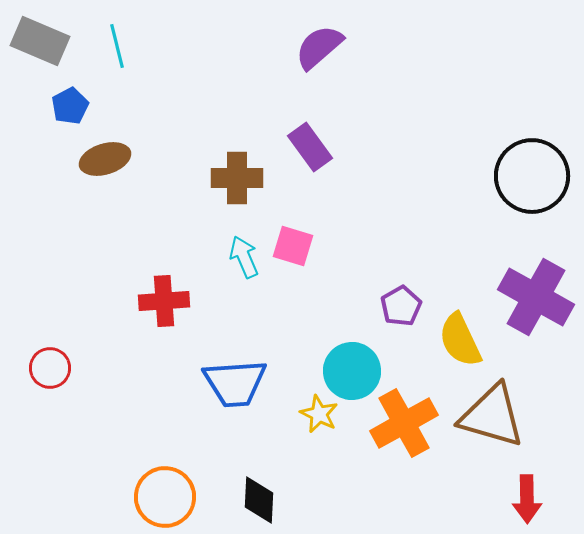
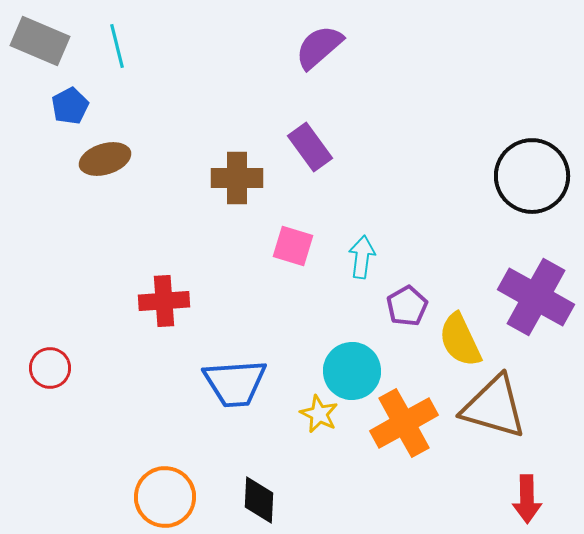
cyan arrow: moved 118 px right; rotated 30 degrees clockwise
purple pentagon: moved 6 px right
brown triangle: moved 2 px right, 9 px up
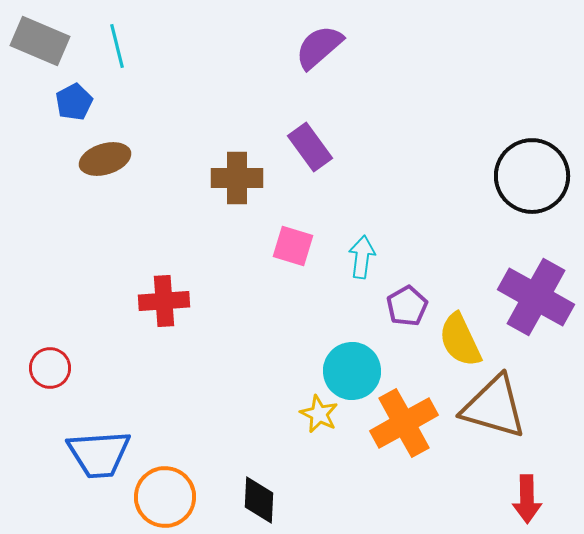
blue pentagon: moved 4 px right, 4 px up
blue trapezoid: moved 136 px left, 71 px down
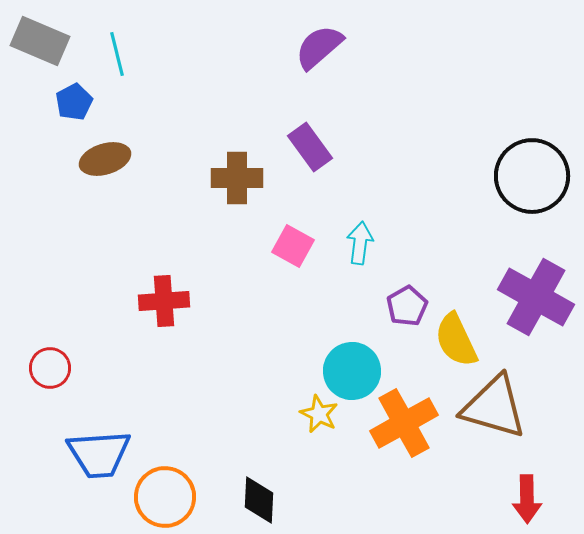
cyan line: moved 8 px down
pink square: rotated 12 degrees clockwise
cyan arrow: moved 2 px left, 14 px up
yellow semicircle: moved 4 px left
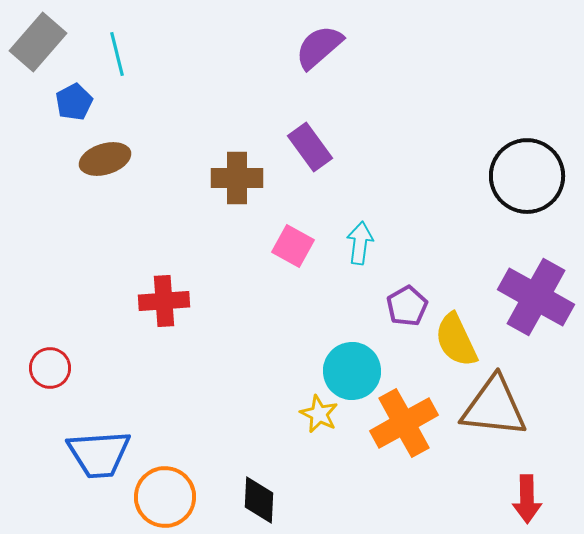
gray rectangle: moved 2 px left, 1 px down; rotated 72 degrees counterclockwise
black circle: moved 5 px left
brown triangle: rotated 10 degrees counterclockwise
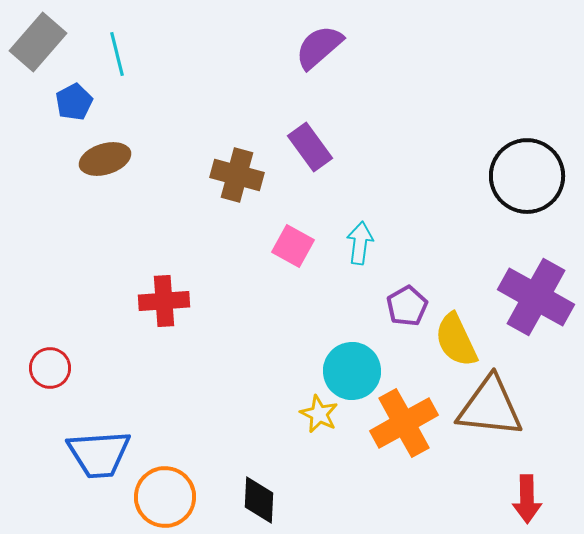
brown cross: moved 3 px up; rotated 15 degrees clockwise
brown triangle: moved 4 px left
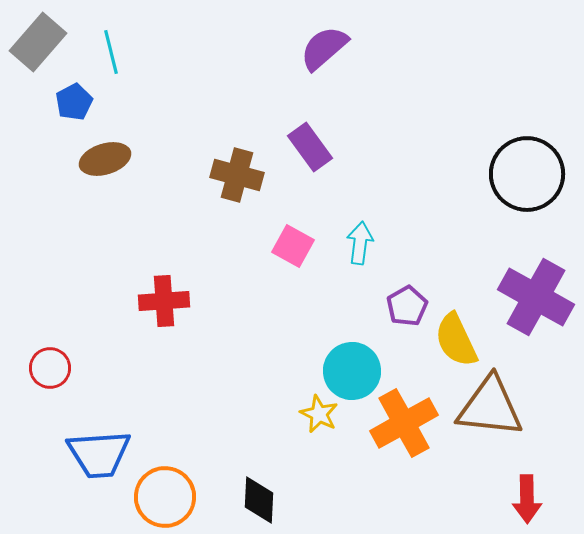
purple semicircle: moved 5 px right, 1 px down
cyan line: moved 6 px left, 2 px up
black circle: moved 2 px up
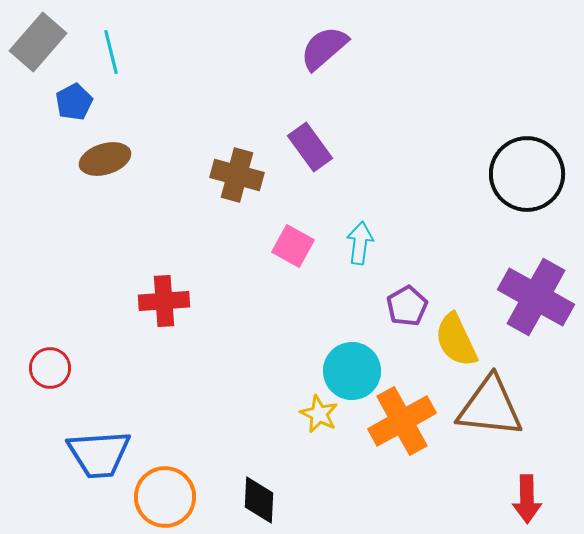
orange cross: moved 2 px left, 2 px up
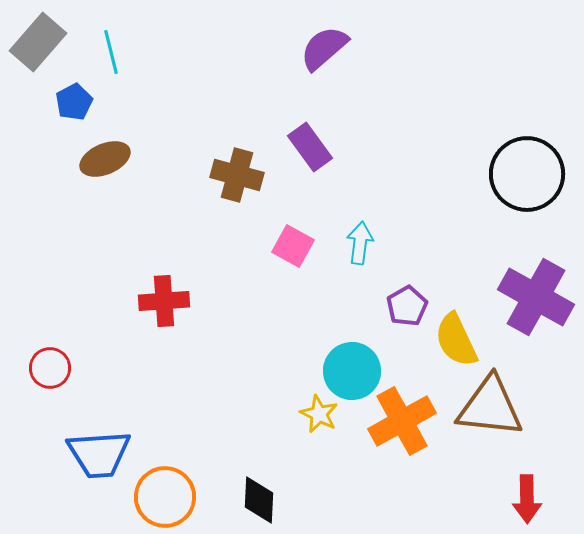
brown ellipse: rotated 6 degrees counterclockwise
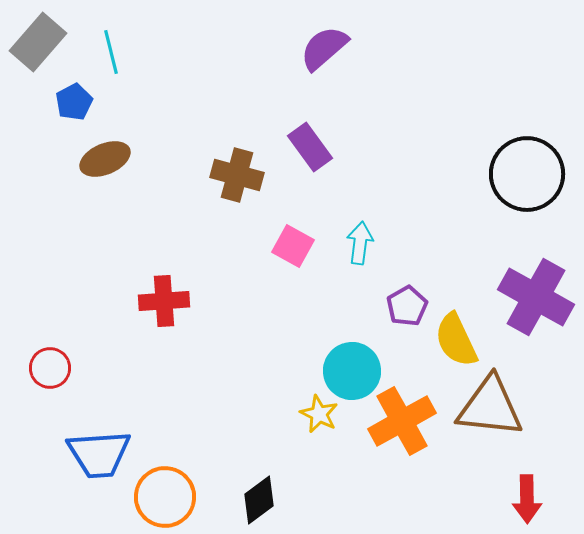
black diamond: rotated 51 degrees clockwise
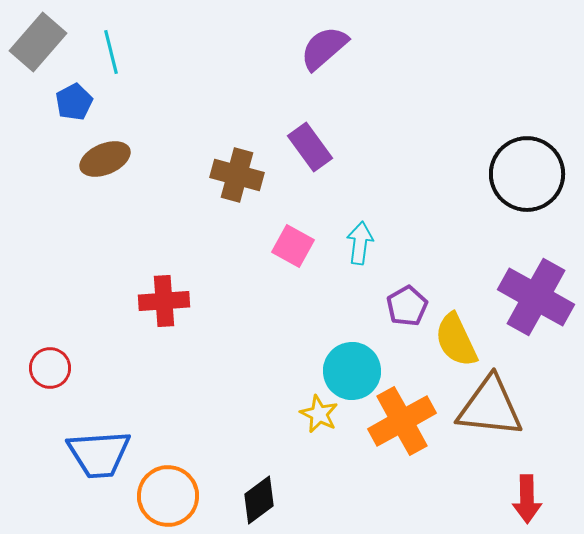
orange circle: moved 3 px right, 1 px up
